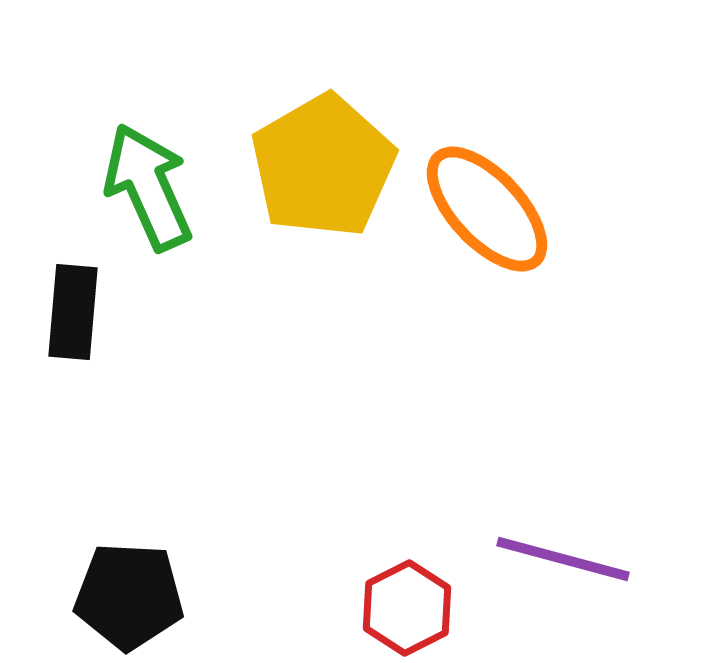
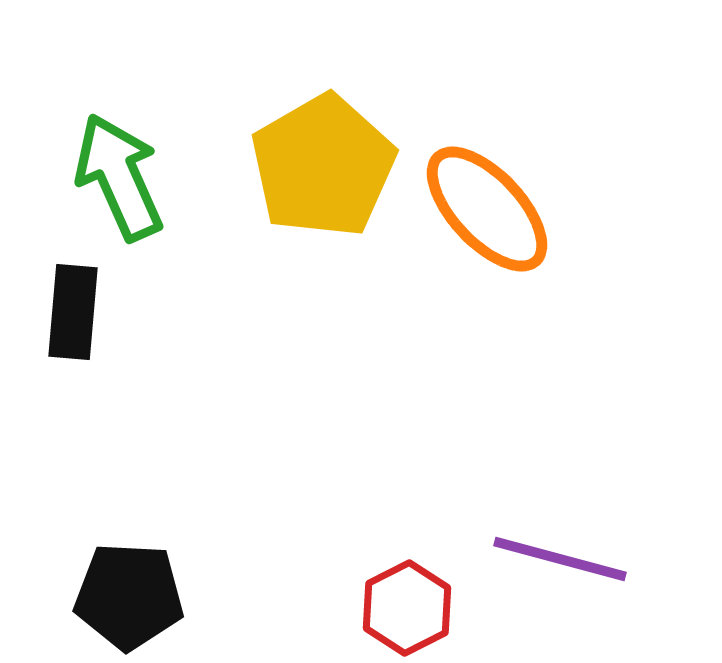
green arrow: moved 29 px left, 10 px up
purple line: moved 3 px left
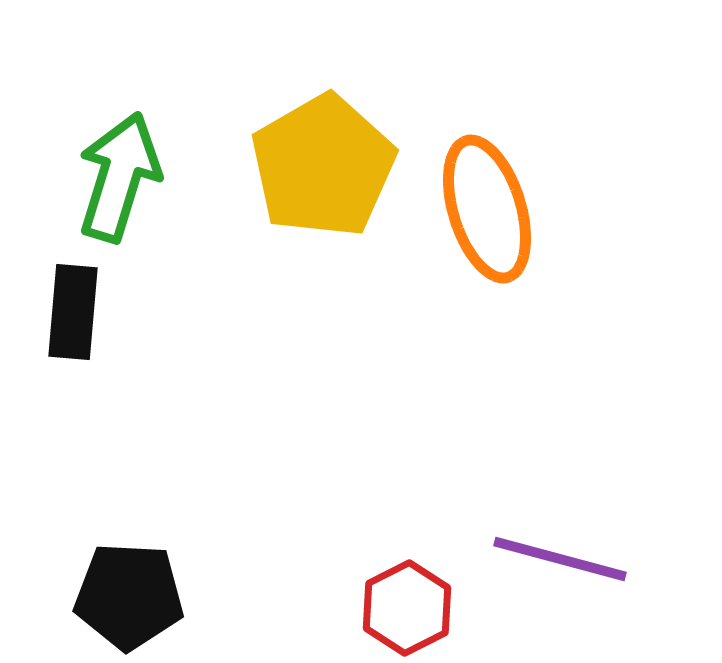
green arrow: rotated 41 degrees clockwise
orange ellipse: rotated 26 degrees clockwise
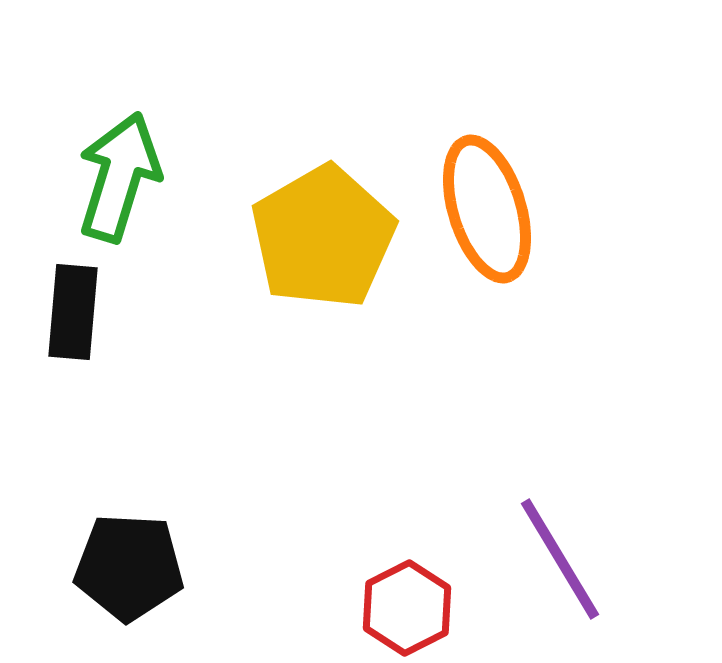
yellow pentagon: moved 71 px down
purple line: rotated 44 degrees clockwise
black pentagon: moved 29 px up
